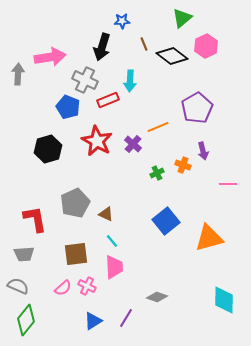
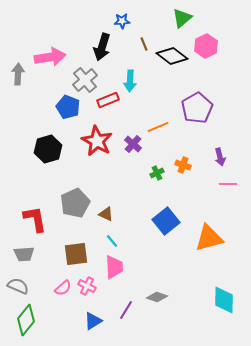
gray cross: rotated 25 degrees clockwise
purple arrow: moved 17 px right, 6 px down
purple line: moved 8 px up
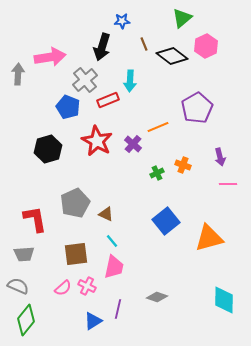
pink trapezoid: rotated 15 degrees clockwise
purple line: moved 8 px left, 1 px up; rotated 18 degrees counterclockwise
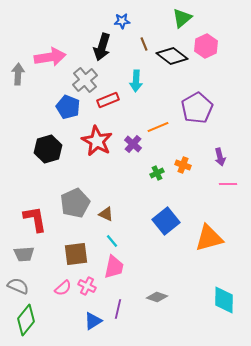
cyan arrow: moved 6 px right
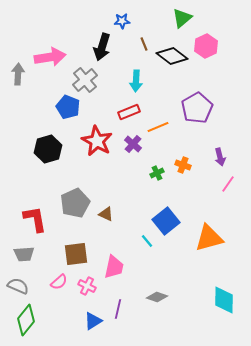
red rectangle: moved 21 px right, 12 px down
pink line: rotated 54 degrees counterclockwise
cyan line: moved 35 px right
pink semicircle: moved 4 px left, 6 px up
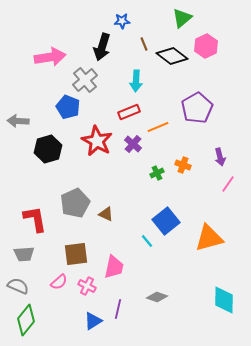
gray arrow: moved 47 px down; rotated 90 degrees counterclockwise
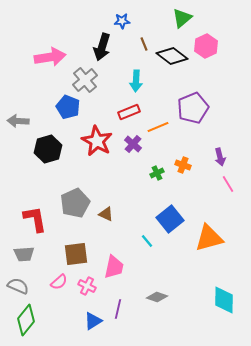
purple pentagon: moved 4 px left; rotated 8 degrees clockwise
pink line: rotated 66 degrees counterclockwise
blue square: moved 4 px right, 2 px up
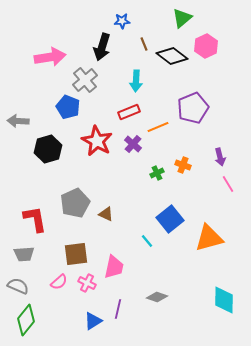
pink cross: moved 3 px up
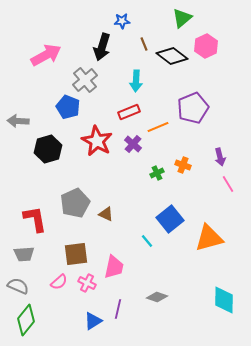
pink arrow: moved 4 px left, 2 px up; rotated 20 degrees counterclockwise
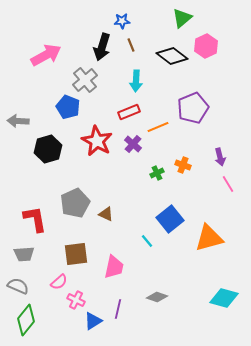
brown line: moved 13 px left, 1 px down
pink cross: moved 11 px left, 17 px down
cyan diamond: moved 2 px up; rotated 76 degrees counterclockwise
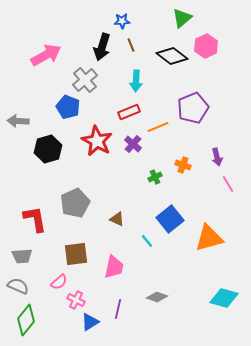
purple arrow: moved 3 px left
green cross: moved 2 px left, 4 px down
brown triangle: moved 11 px right, 5 px down
gray trapezoid: moved 2 px left, 2 px down
blue triangle: moved 3 px left, 1 px down
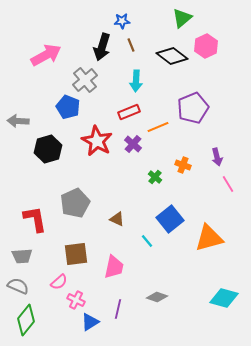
green cross: rotated 24 degrees counterclockwise
